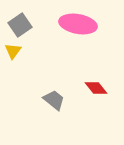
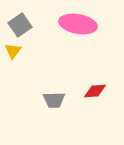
red diamond: moved 1 px left, 3 px down; rotated 55 degrees counterclockwise
gray trapezoid: rotated 140 degrees clockwise
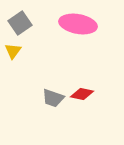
gray square: moved 2 px up
red diamond: moved 13 px left, 3 px down; rotated 15 degrees clockwise
gray trapezoid: moved 1 px left, 2 px up; rotated 20 degrees clockwise
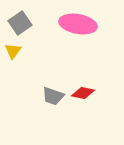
red diamond: moved 1 px right, 1 px up
gray trapezoid: moved 2 px up
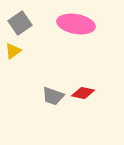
pink ellipse: moved 2 px left
yellow triangle: rotated 18 degrees clockwise
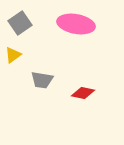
yellow triangle: moved 4 px down
gray trapezoid: moved 11 px left, 16 px up; rotated 10 degrees counterclockwise
